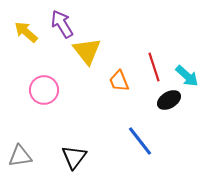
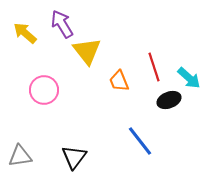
yellow arrow: moved 1 px left, 1 px down
cyan arrow: moved 2 px right, 2 px down
black ellipse: rotated 10 degrees clockwise
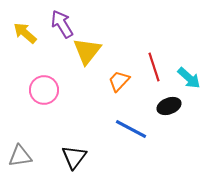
yellow triangle: rotated 16 degrees clockwise
orange trapezoid: rotated 65 degrees clockwise
black ellipse: moved 6 px down
blue line: moved 9 px left, 12 px up; rotated 24 degrees counterclockwise
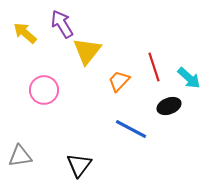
black triangle: moved 5 px right, 8 px down
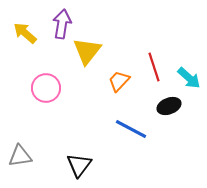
purple arrow: rotated 40 degrees clockwise
pink circle: moved 2 px right, 2 px up
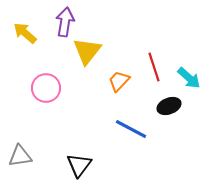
purple arrow: moved 3 px right, 2 px up
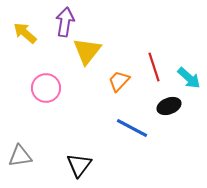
blue line: moved 1 px right, 1 px up
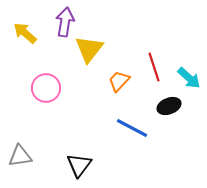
yellow triangle: moved 2 px right, 2 px up
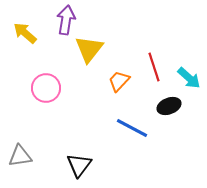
purple arrow: moved 1 px right, 2 px up
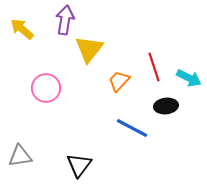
purple arrow: moved 1 px left
yellow arrow: moved 3 px left, 4 px up
cyan arrow: rotated 15 degrees counterclockwise
black ellipse: moved 3 px left; rotated 15 degrees clockwise
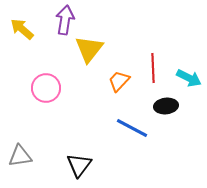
red line: moved 1 px left, 1 px down; rotated 16 degrees clockwise
